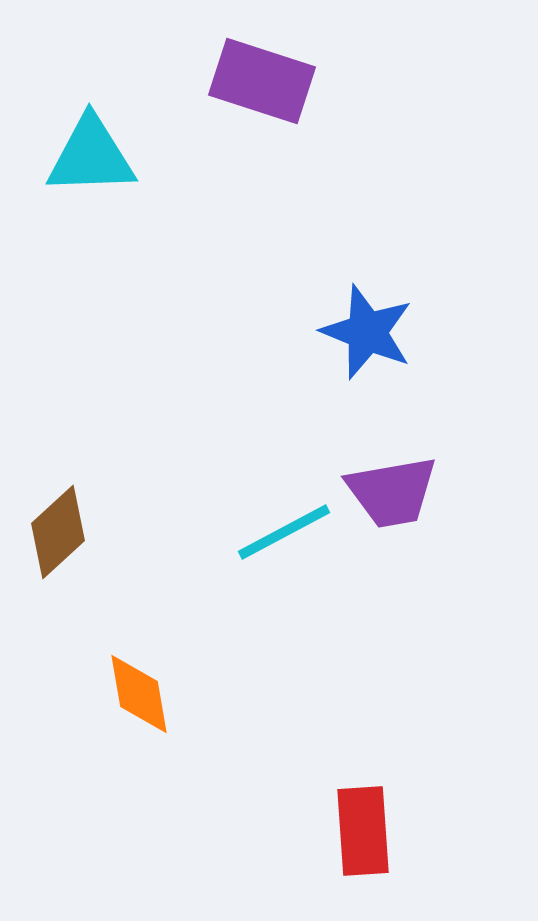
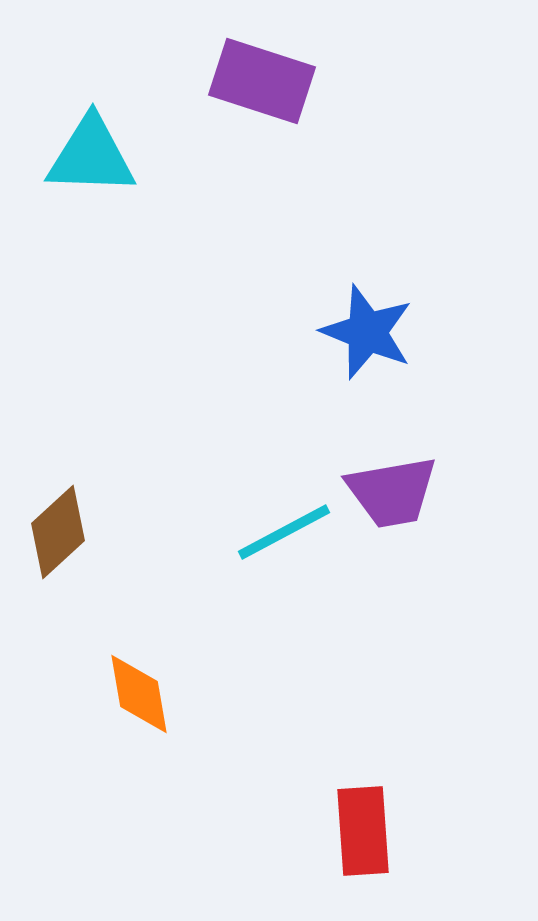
cyan triangle: rotated 4 degrees clockwise
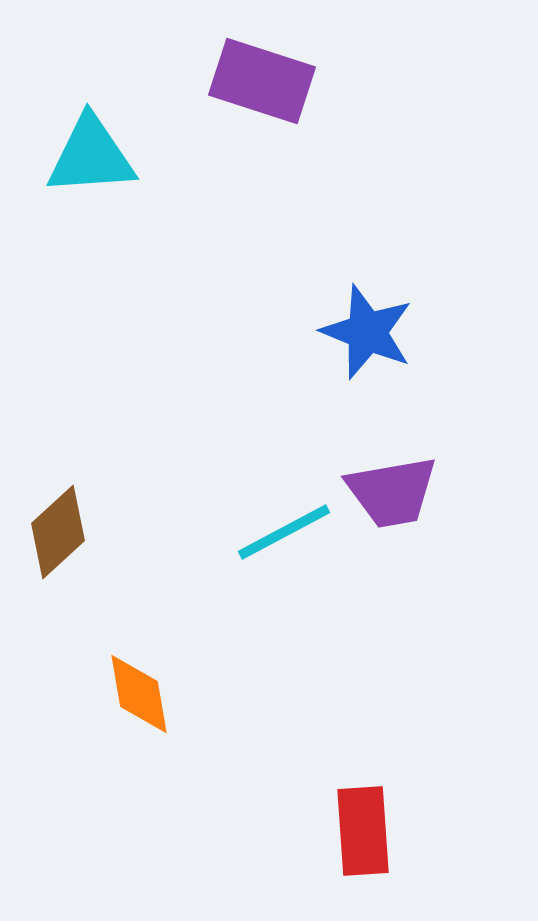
cyan triangle: rotated 6 degrees counterclockwise
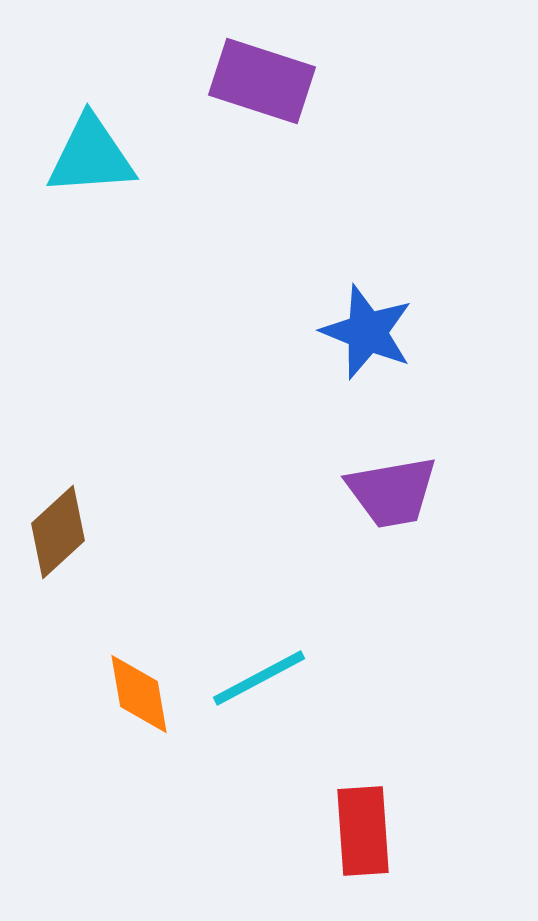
cyan line: moved 25 px left, 146 px down
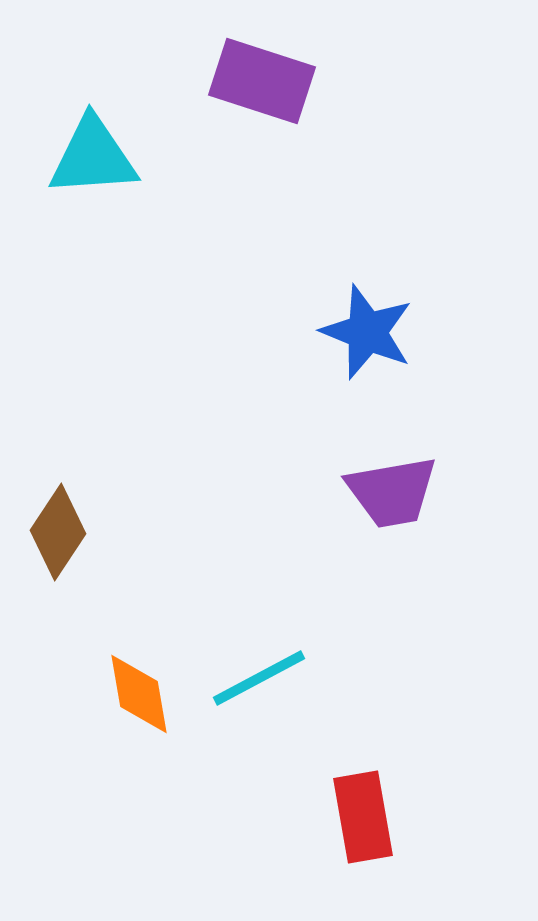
cyan triangle: moved 2 px right, 1 px down
brown diamond: rotated 14 degrees counterclockwise
red rectangle: moved 14 px up; rotated 6 degrees counterclockwise
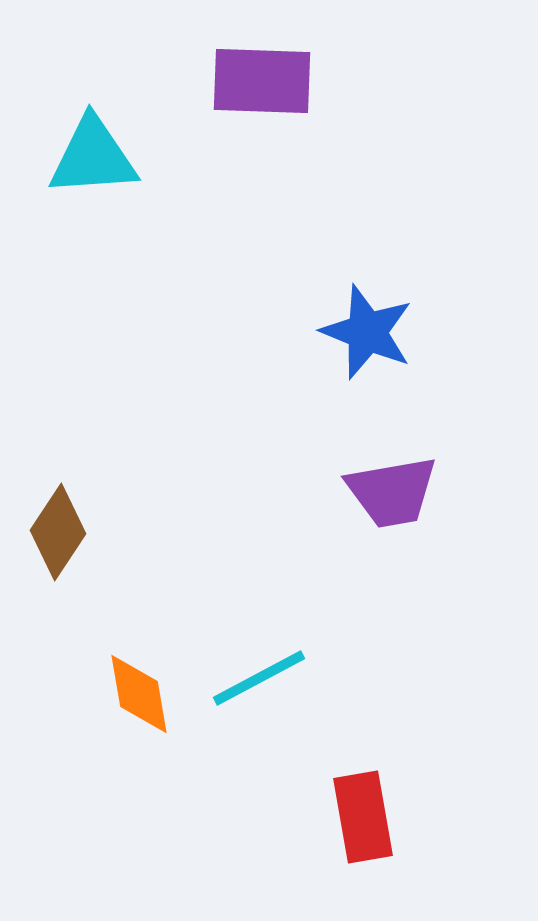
purple rectangle: rotated 16 degrees counterclockwise
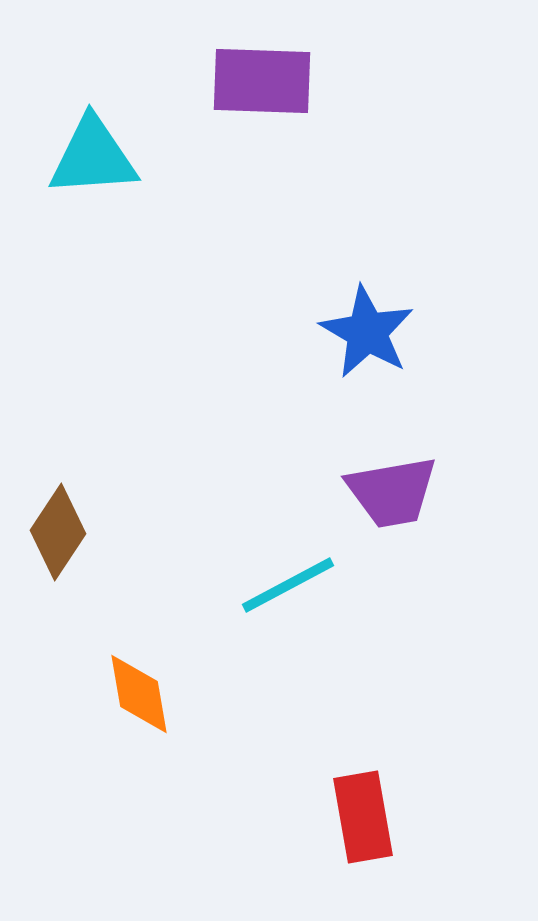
blue star: rotated 8 degrees clockwise
cyan line: moved 29 px right, 93 px up
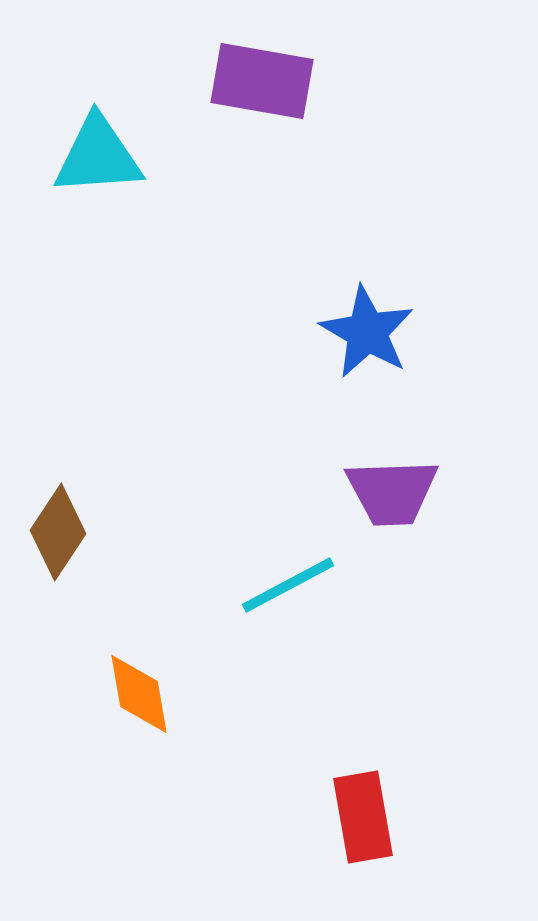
purple rectangle: rotated 8 degrees clockwise
cyan triangle: moved 5 px right, 1 px up
purple trapezoid: rotated 8 degrees clockwise
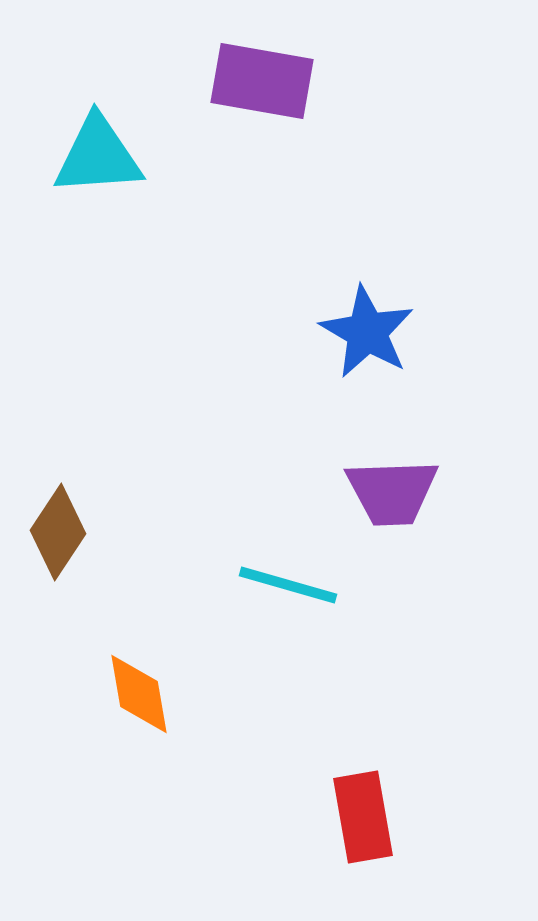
cyan line: rotated 44 degrees clockwise
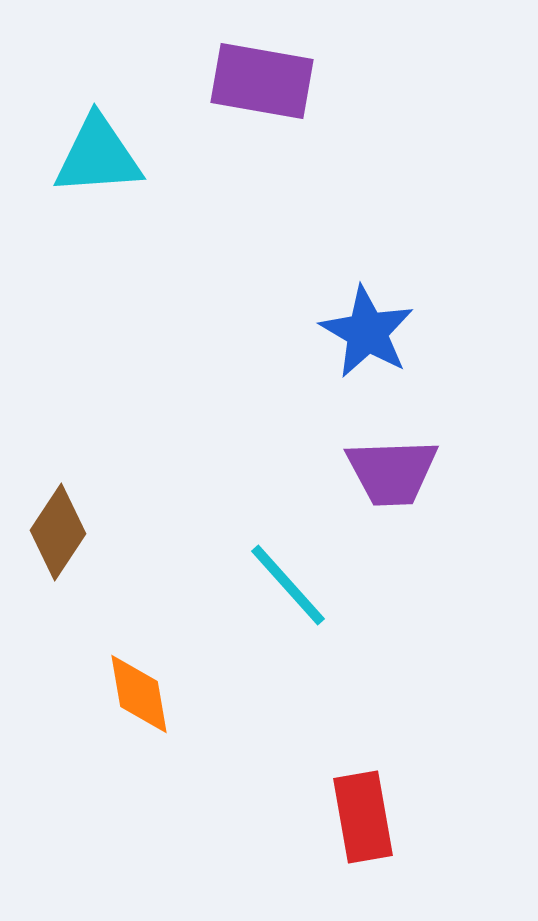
purple trapezoid: moved 20 px up
cyan line: rotated 32 degrees clockwise
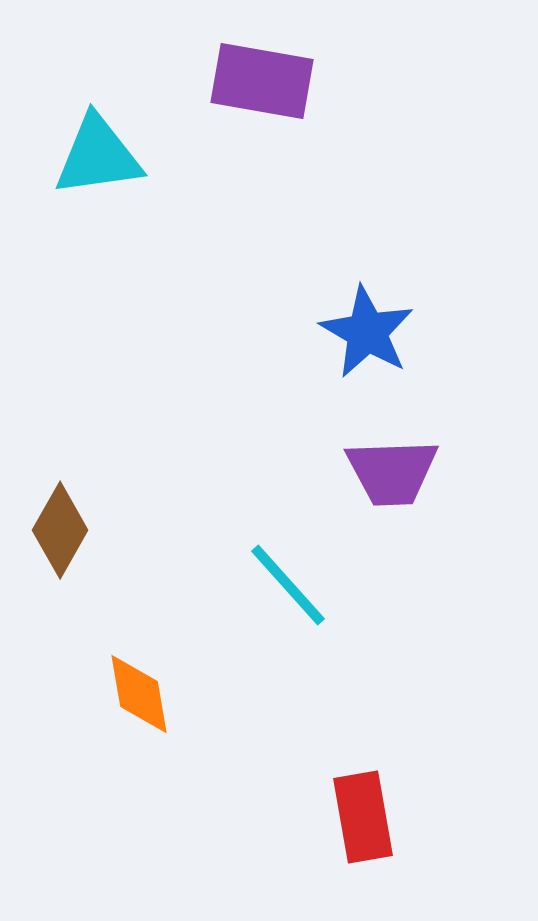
cyan triangle: rotated 4 degrees counterclockwise
brown diamond: moved 2 px right, 2 px up; rotated 4 degrees counterclockwise
